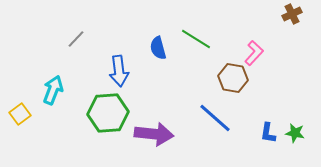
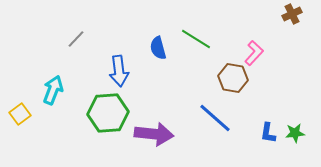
green star: rotated 18 degrees counterclockwise
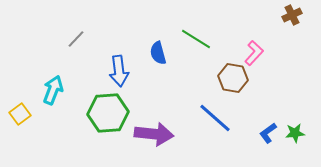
brown cross: moved 1 px down
blue semicircle: moved 5 px down
blue L-shape: rotated 45 degrees clockwise
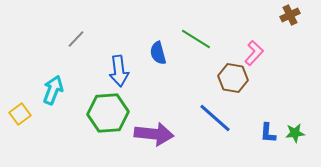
brown cross: moved 2 px left
blue L-shape: rotated 50 degrees counterclockwise
